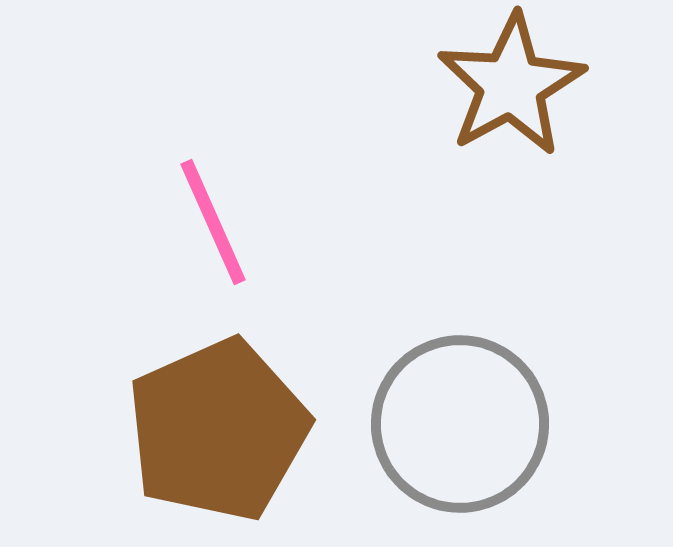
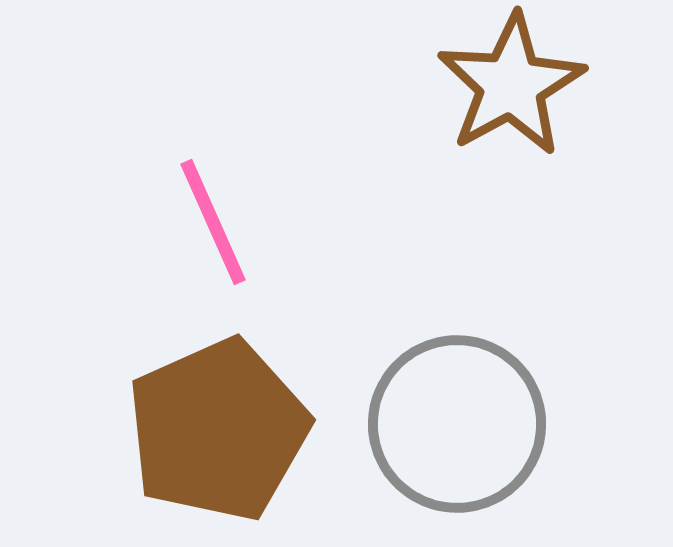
gray circle: moved 3 px left
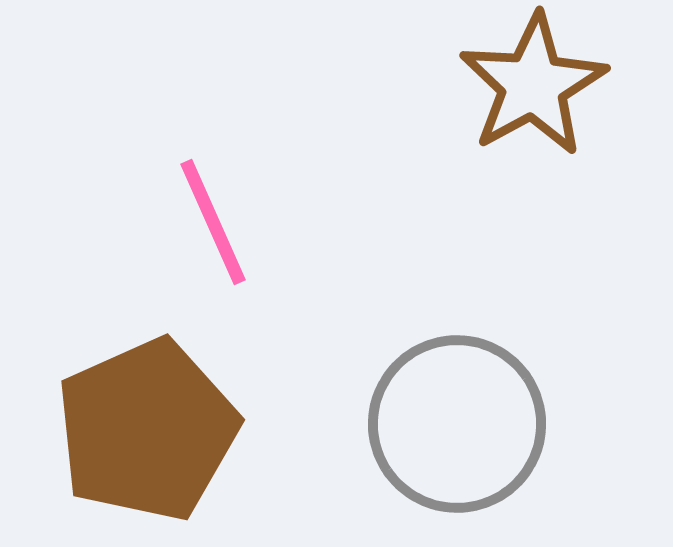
brown star: moved 22 px right
brown pentagon: moved 71 px left
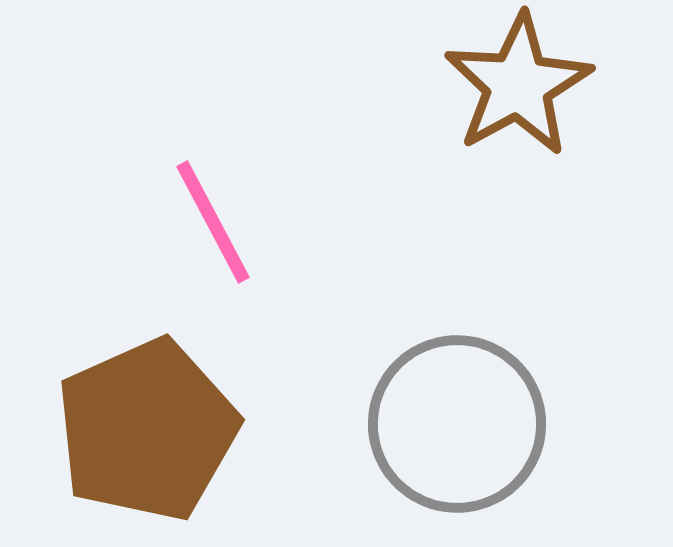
brown star: moved 15 px left
pink line: rotated 4 degrees counterclockwise
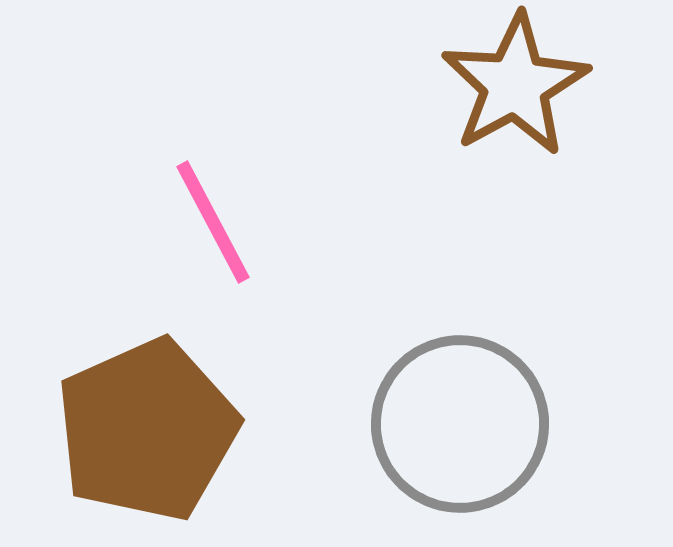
brown star: moved 3 px left
gray circle: moved 3 px right
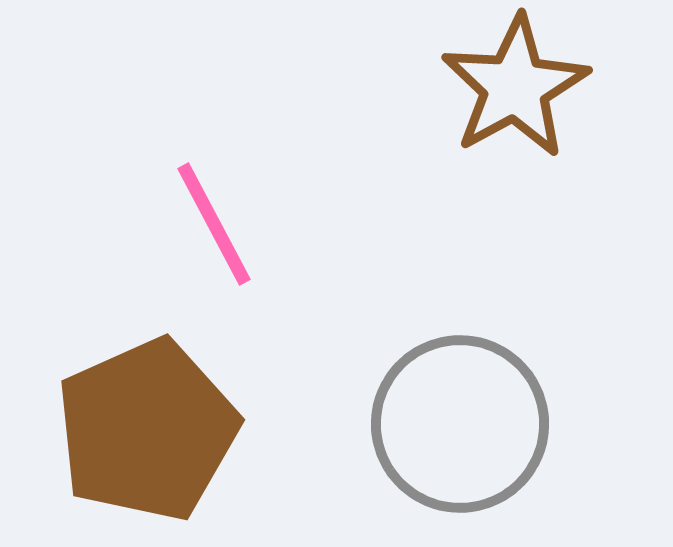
brown star: moved 2 px down
pink line: moved 1 px right, 2 px down
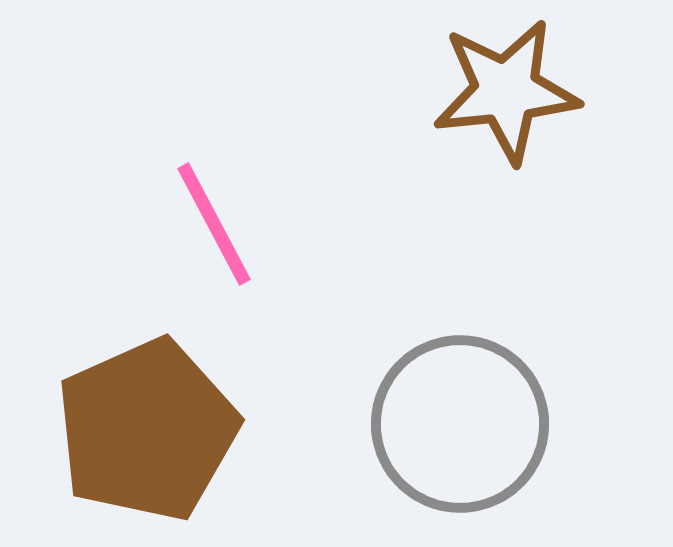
brown star: moved 9 px left, 4 px down; rotated 23 degrees clockwise
